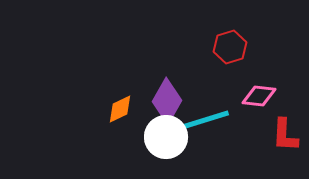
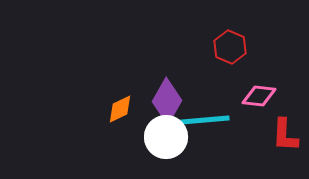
red hexagon: rotated 20 degrees counterclockwise
cyan line: rotated 12 degrees clockwise
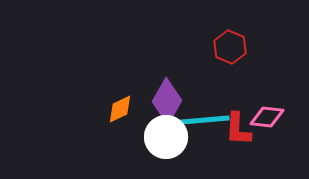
pink diamond: moved 8 px right, 21 px down
red L-shape: moved 47 px left, 6 px up
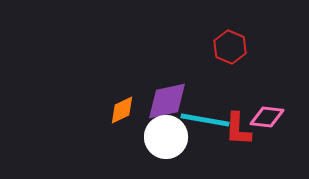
purple diamond: rotated 48 degrees clockwise
orange diamond: moved 2 px right, 1 px down
cyan line: rotated 15 degrees clockwise
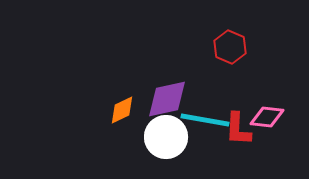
purple diamond: moved 2 px up
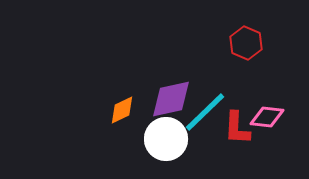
red hexagon: moved 16 px right, 4 px up
purple diamond: moved 4 px right
cyan line: moved 8 px up; rotated 54 degrees counterclockwise
red L-shape: moved 1 px left, 1 px up
white circle: moved 2 px down
